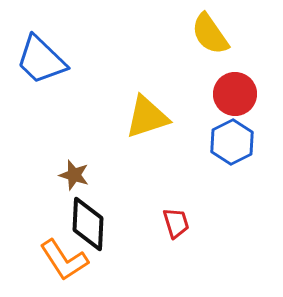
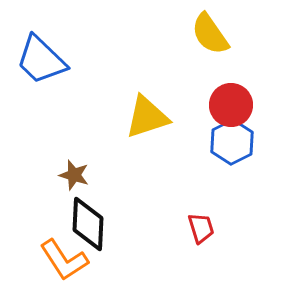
red circle: moved 4 px left, 11 px down
red trapezoid: moved 25 px right, 5 px down
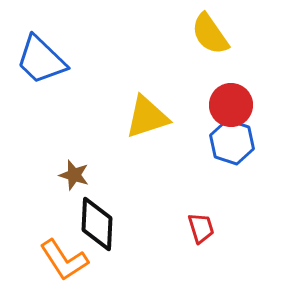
blue hexagon: rotated 15 degrees counterclockwise
black diamond: moved 9 px right
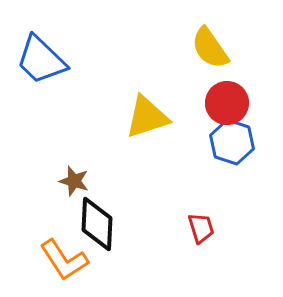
yellow semicircle: moved 14 px down
red circle: moved 4 px left, 2 px up
brown star: moved 6 px down
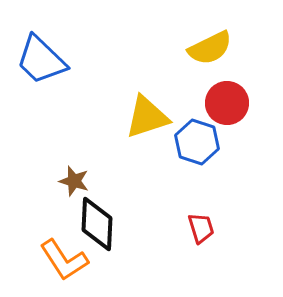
yellow semicircle: rotated 81 degrees counterclockwise
blue hexagon: moved 35 px left
